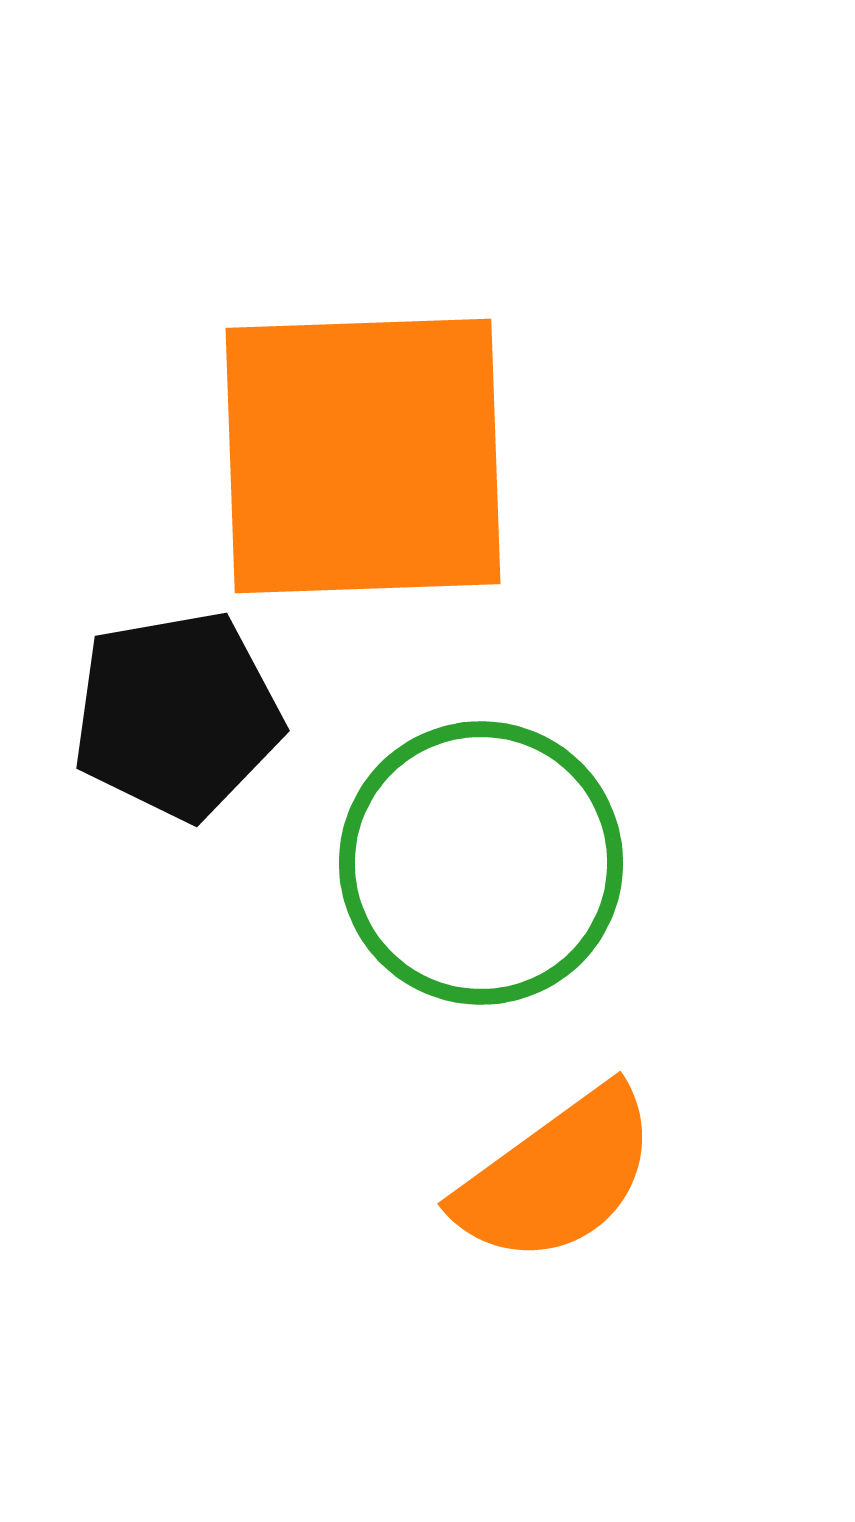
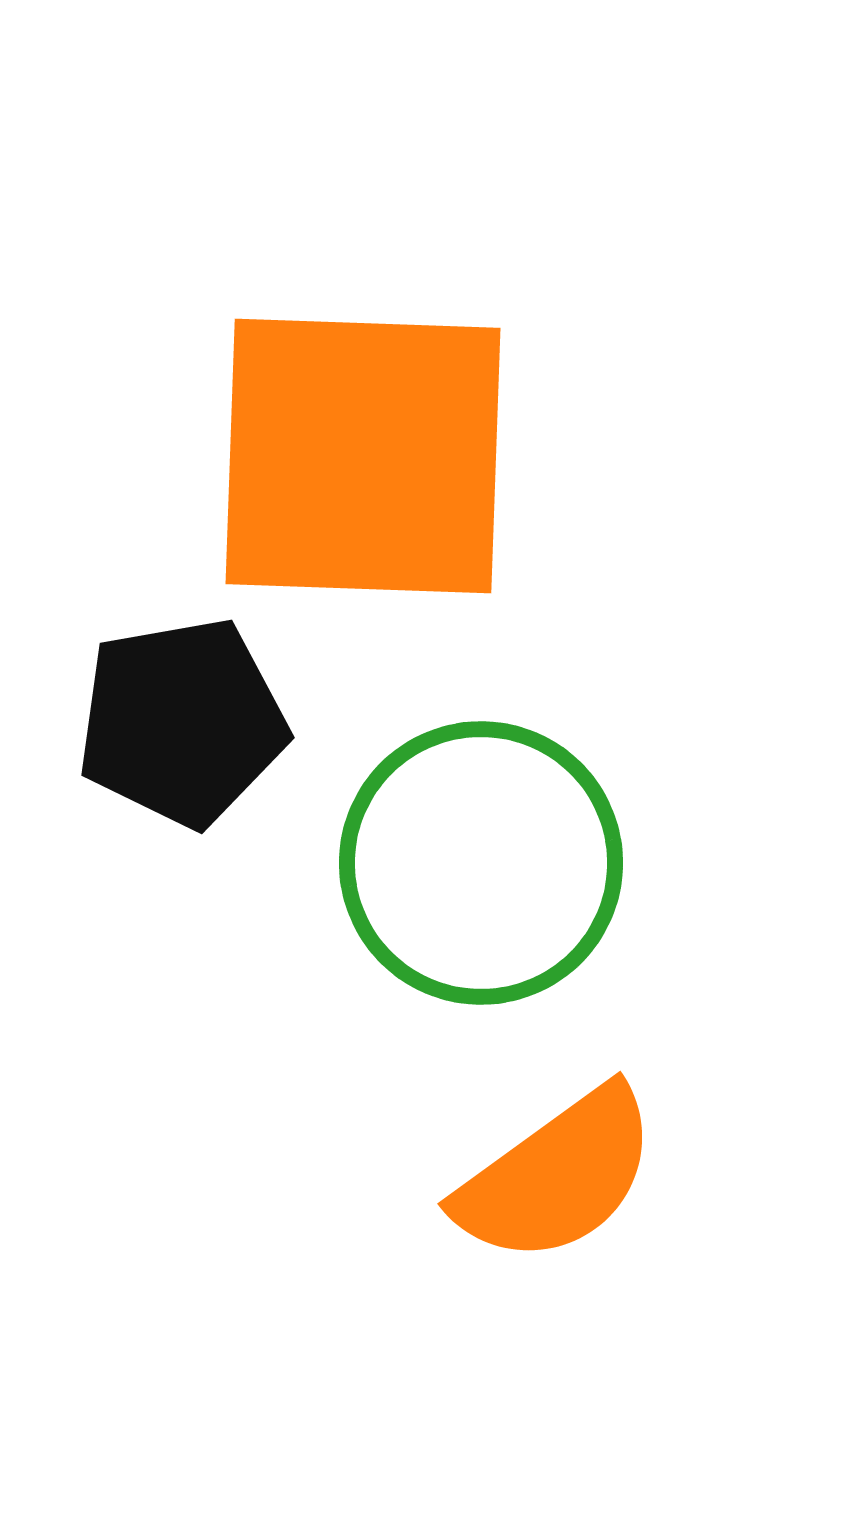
orange square: rotated 4 degrees clockwise
black pentagon: moved 5 px right, 7 px down
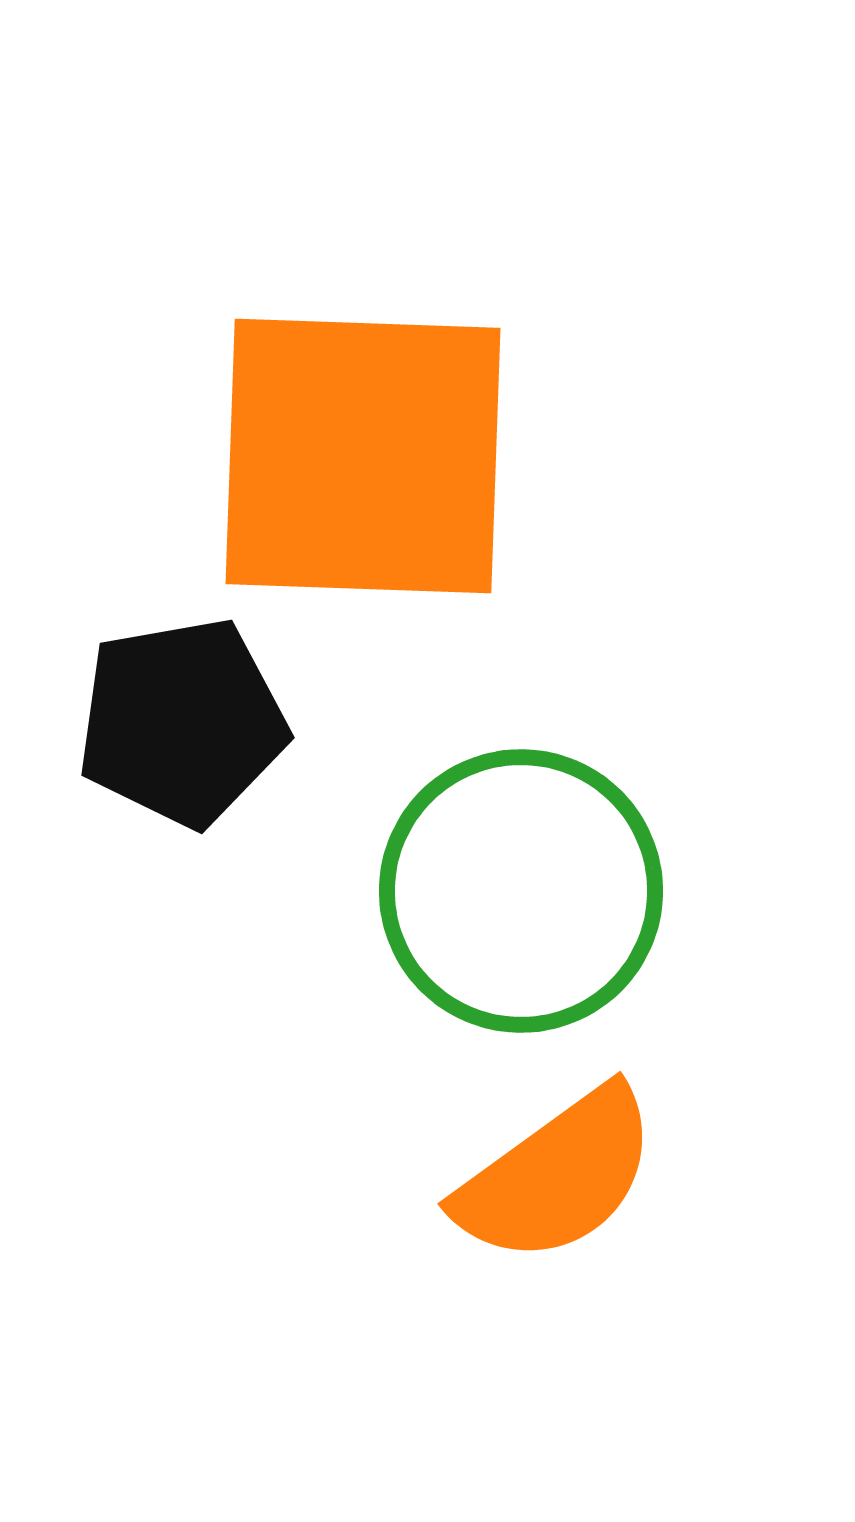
green circle: moved 40 px right, 28 px down
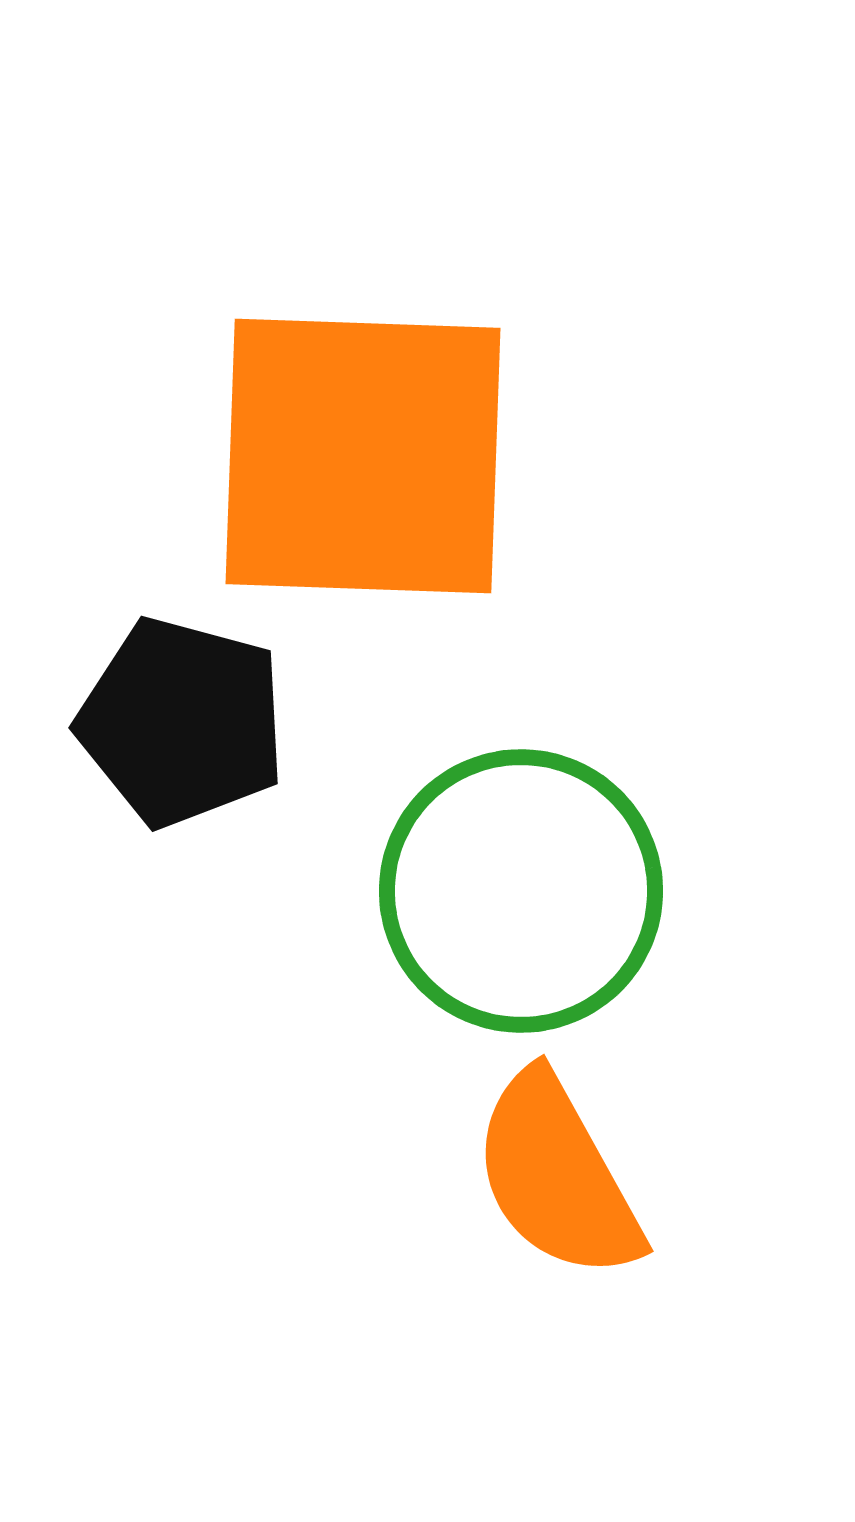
black pentagon: rotated 25 degrees clockwise
orange semicircle: rotated 97 degrees clockwise
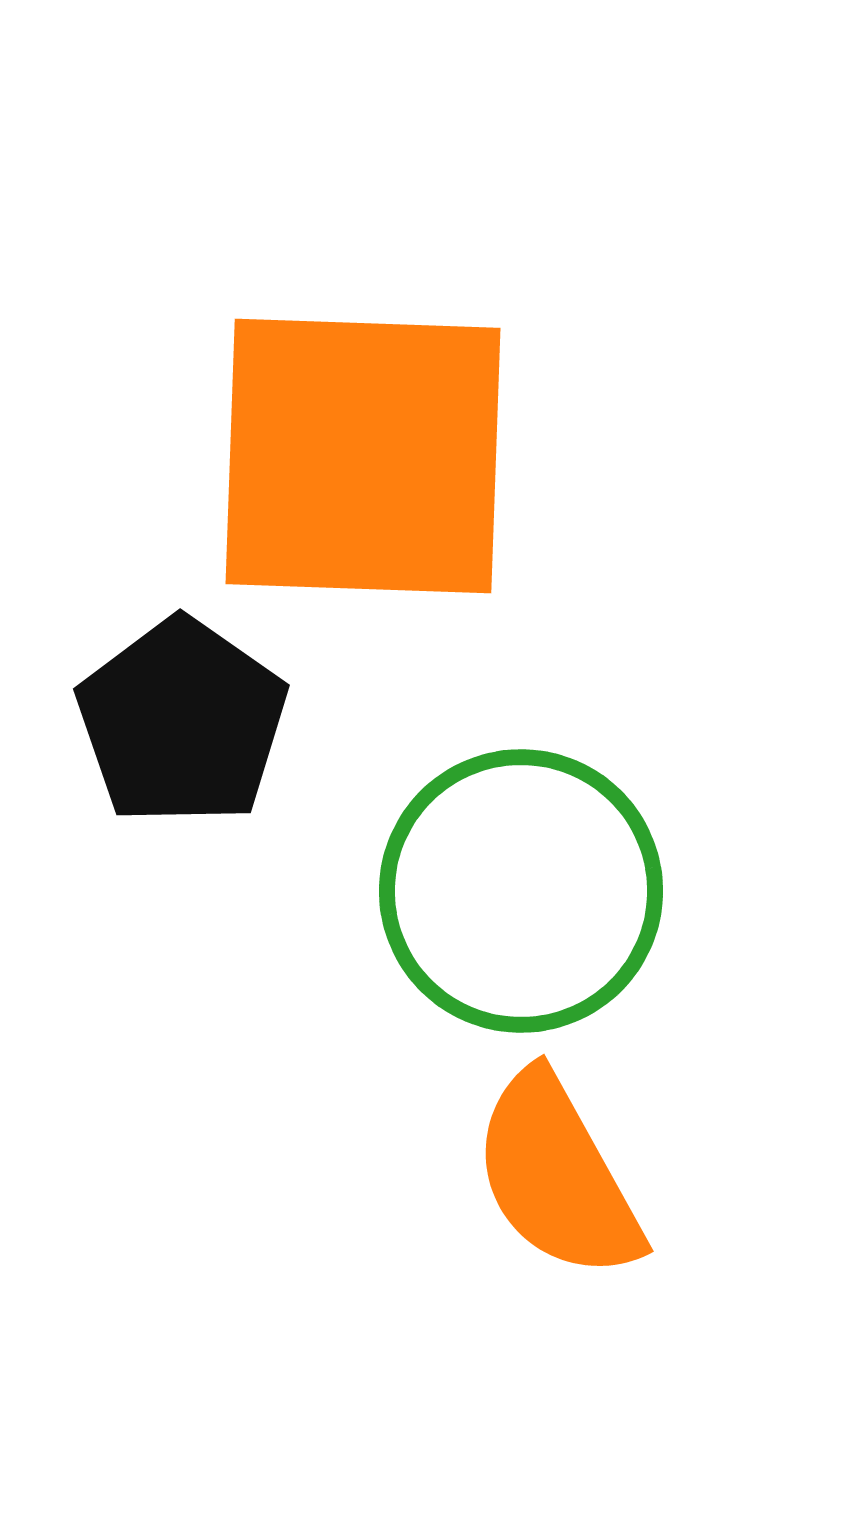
black pentagon: rotated 20 degrees clockwise
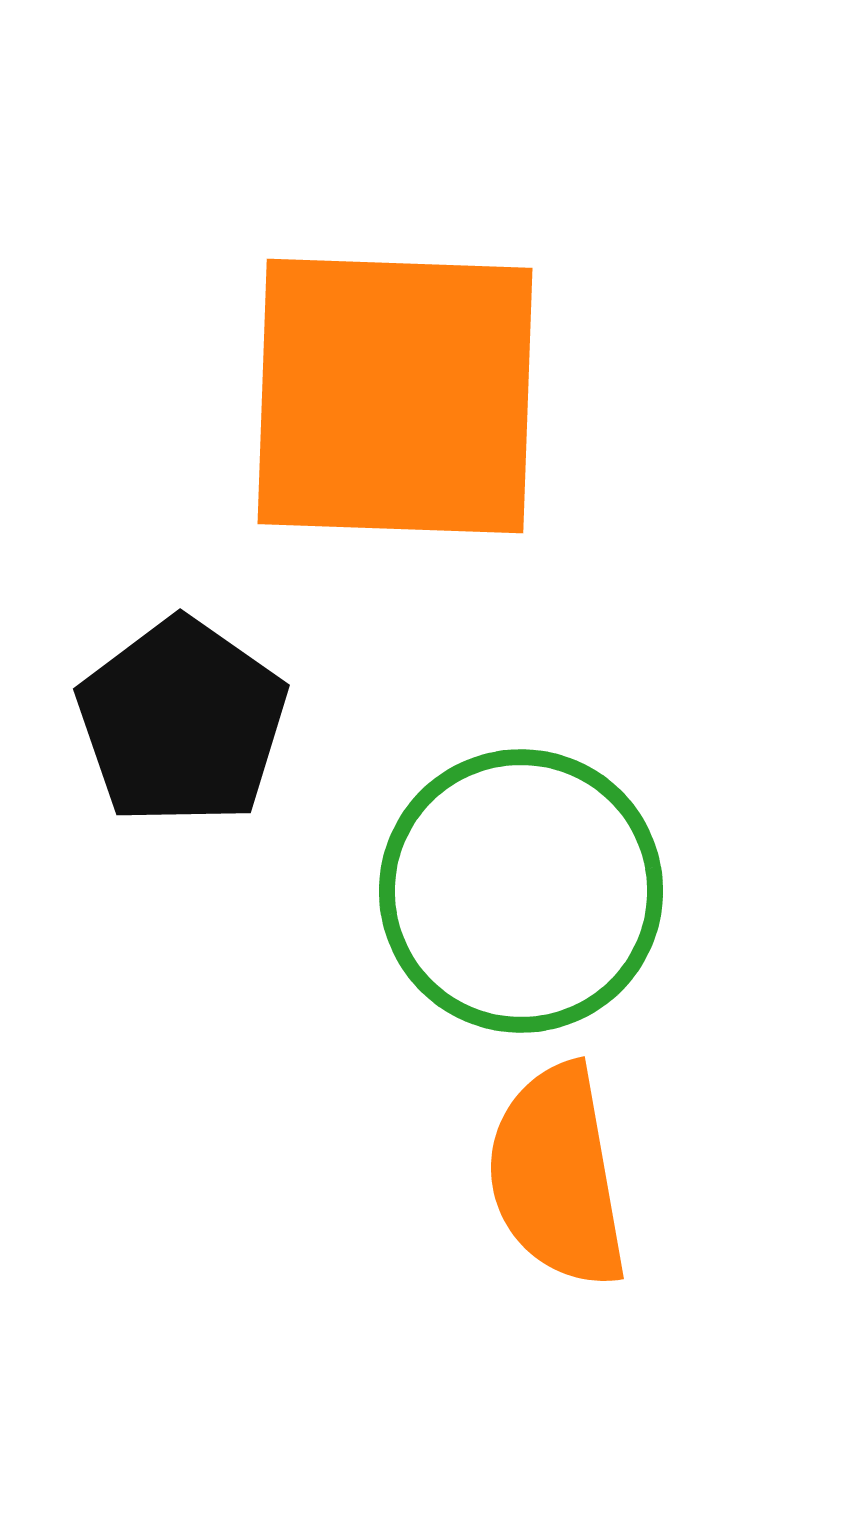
orange square: moved 32 px right, 60 px up
orange semicircle: rotated 19 degrees clockwise
